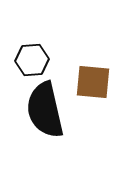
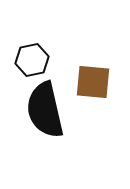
black hexagon: rotated 8 degrees counterclockwise
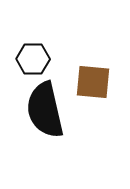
black hexagon: moved 1 px right, 1 px up; rotated 12 degrees clockwise
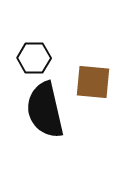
black hexagon: moved 1 px right, 1 px up
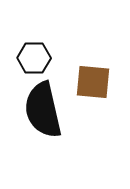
black semicircle: moved 2 px left
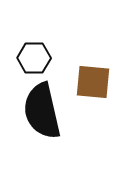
black semicircle: moved 1 px left, 1 px down
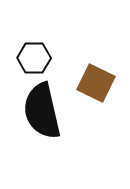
brown square: moved 3 px right, 1 px down; rotated 21 degrees clockwise
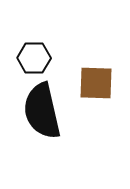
brown square: rotated 24 degrees counterclockwise
